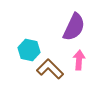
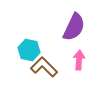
brown L-shape: moved 6 px left, 2 px up
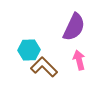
cyan hexagon: rotated 15 degrees counterclockwise
pink arrow: rotated 18 degrees counterclockwise
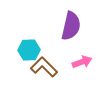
purple semicircle: moved 3 px left, 1 px up; rotated 12 degrees counterclockwise
pink arrow: moved 3 px right, 2 px down; rotated 84 degrees clockwise
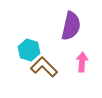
cyan hexagon: rotated 20 degrees clockwise
pink arrow: rotated 66 degrees counterclockwise
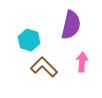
purple semicircle: moved 1 px up
cyan hexagon: moved 10 px up
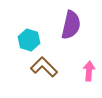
pink arrow: moved 7 px right, 9 px down
